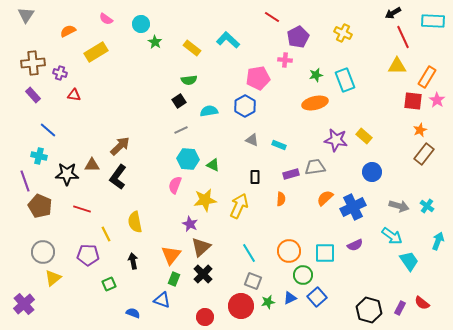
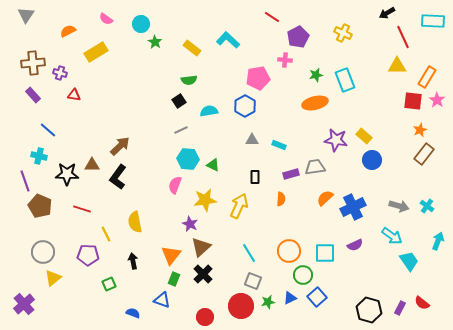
black arrow at (393, 13): moved 6 px left
gray triangle at (252, 140): rotated 24 degrees counterclockwise
blue circle at (372, 172): moved 12 px up
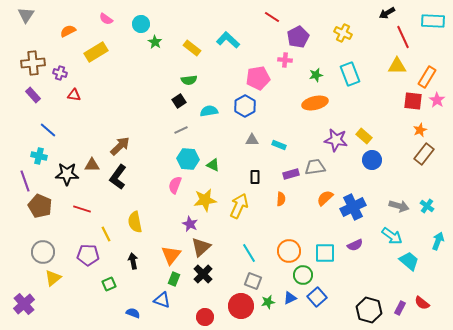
cyan rectangle at (345, 80): moved 5 px right, 6 px up
cyan trapezoid at (409, 261): rotated 15 degrees counterclockwise
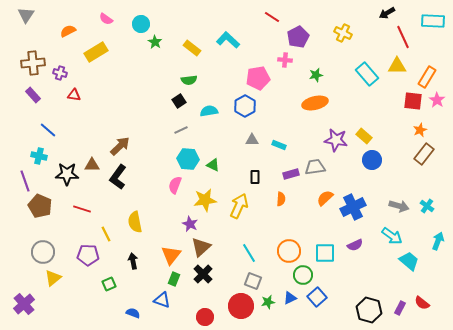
cyan rectangle at (350, 74): moved 17 px right; rotated 20 degrees counterclockwise
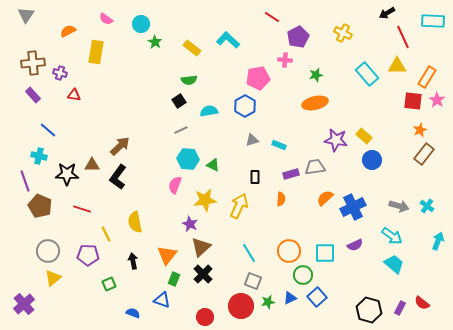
yellow rectangle at (96, 52): rotated 50 degrees counterclockwise
gray triangle at (252, 140): rotated 16 degrees counterclockwise
gray circle at (43, 252): moved 5 px right, 1 px up
orange triangle at (171, 255): moved 4 px left
cyan trapezoid at (409, 261): moved 15 px left, 3 px down
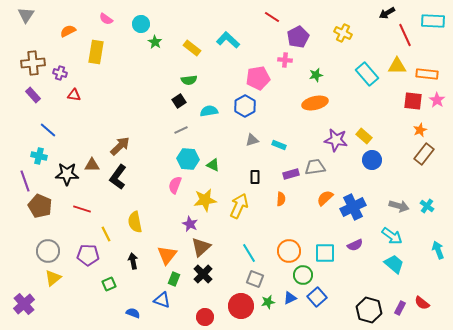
red line at (403, 37): moved 2 px right, 2 px up
orange rectangle at (427, 77): moved 3 px up; rotated 65 degrees clockwise
cyan arrow at (438, 241): moved 9 px down; rotated 42 degrees counterclockwise
gray square at (253, 281): moved 2 px right, 2 px up
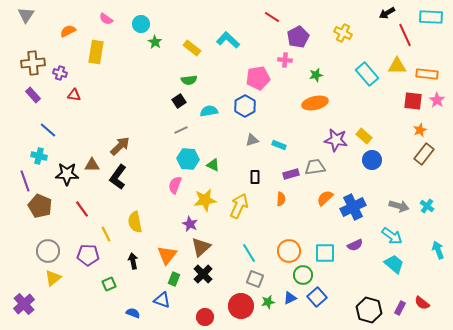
cyan rectangle at (433, 21): moved 2 px left, 4 px up
red line at (82, 209): rotated 36 degrees clockwise
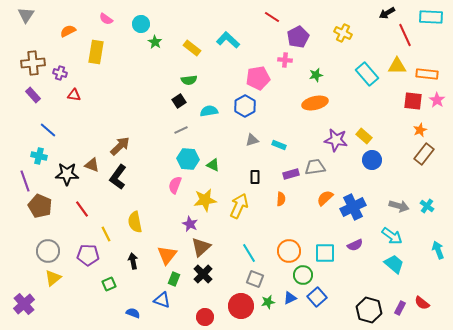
brown triangle at (92, 165): rotated 21 degrees clockwise
